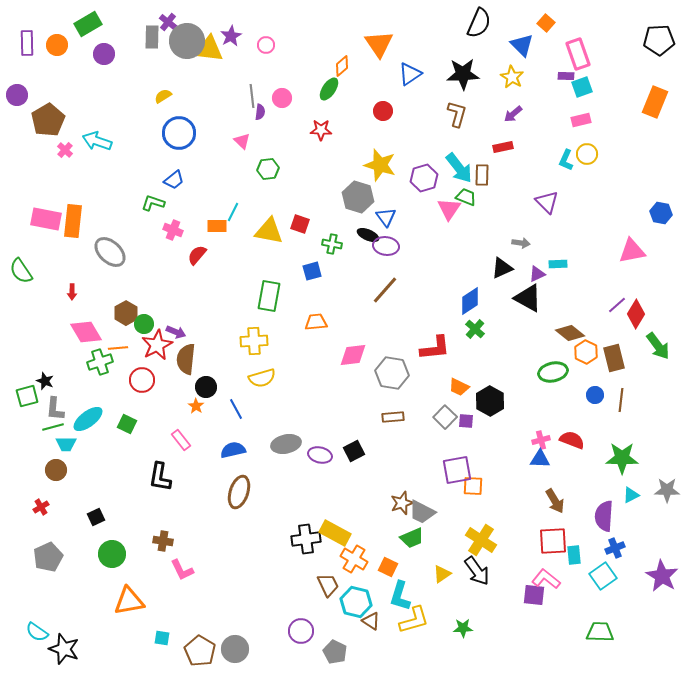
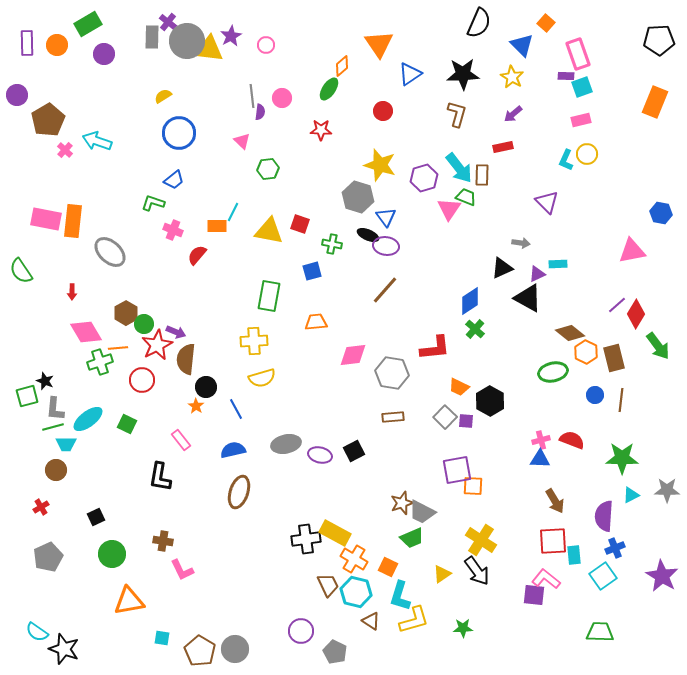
cyan hexagon at (356, 602): moved 10 px up
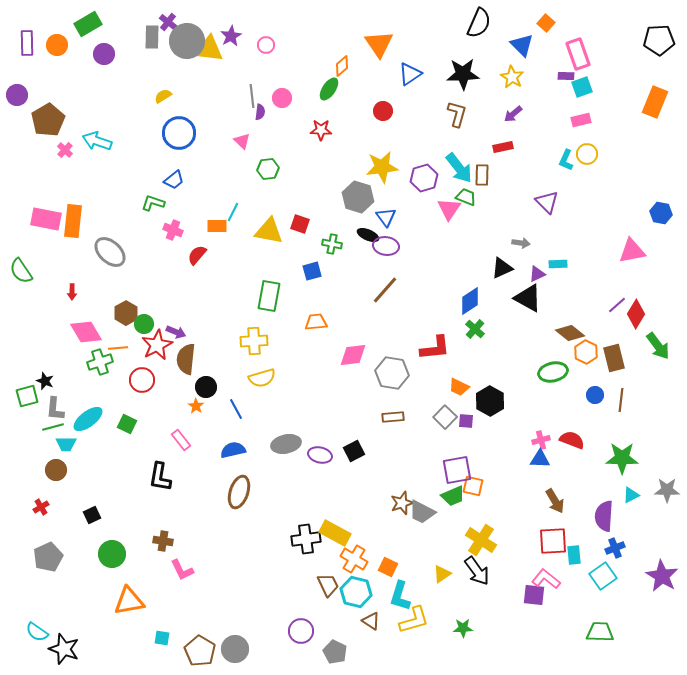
yellow star at (380, 165): moved 2 px right, 2 px down; rotated 24 degrees counterclockwise
orange square at (473, 486): rotated 10 degrees clockwise
black square at (96, 517): moved 4 px left, 2 px up
green trapezoid at (412, 538): moved 41 px right, 42 px up
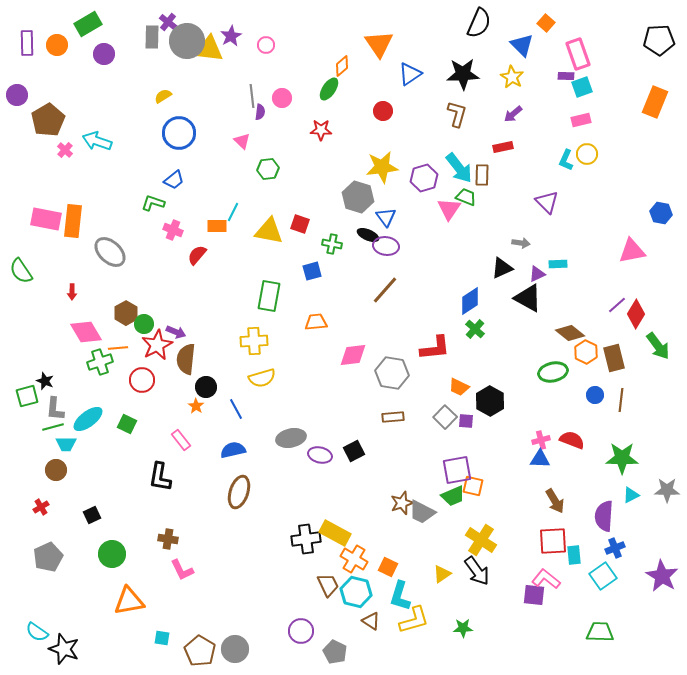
gray ellipse at (286, 444): moved 5 px right, 6 px up
brown cross at (163, 541): moved 5 px right, 2 px up
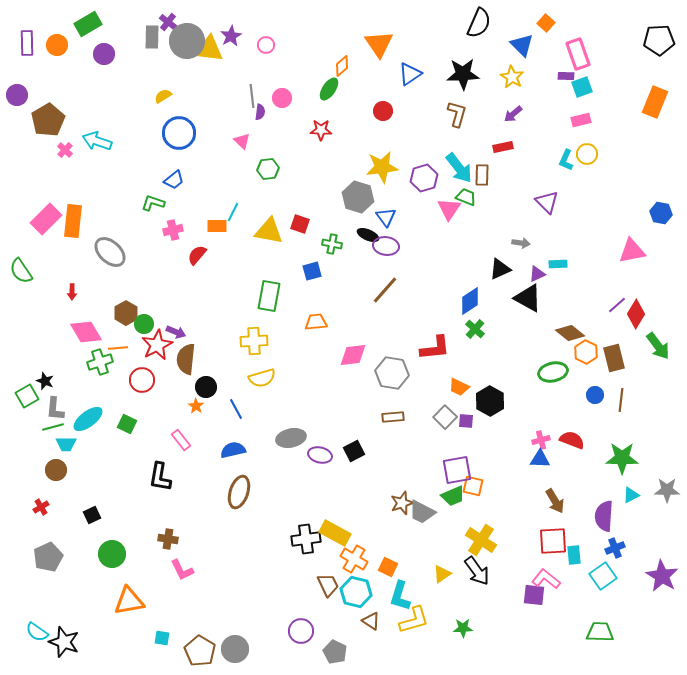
pink rectangle at (46, 219): rotated 56 degrees counterclockwise
pink cross at (173, 230): rotated 36 degrees counterclockwise
black triangle at (502, 268): moved 2 px left, 1 px down
green square at (27, 396): rotated 15 degrees counterclockwise
black star at (64, 649): moved 7 px up
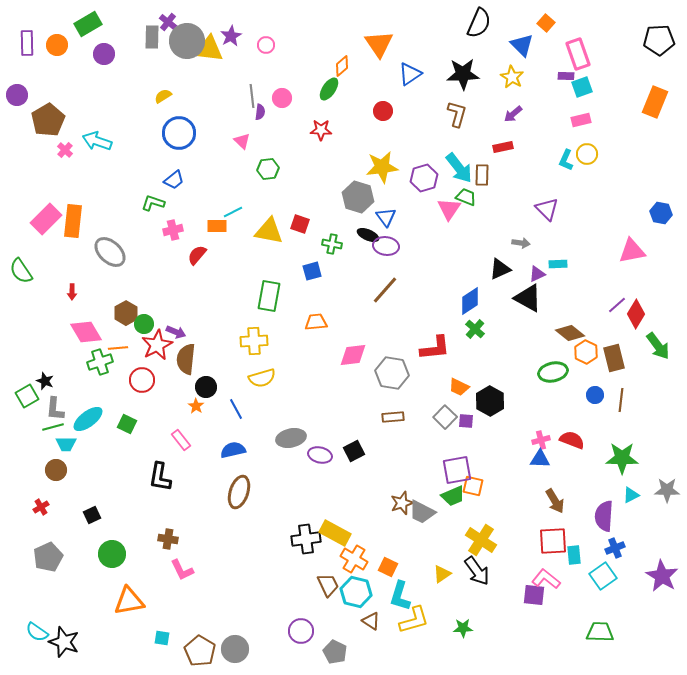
purple triangle at (547, 202): moved 7 px down
cyan line at (233, 212): rotated 36 degrees clockwise
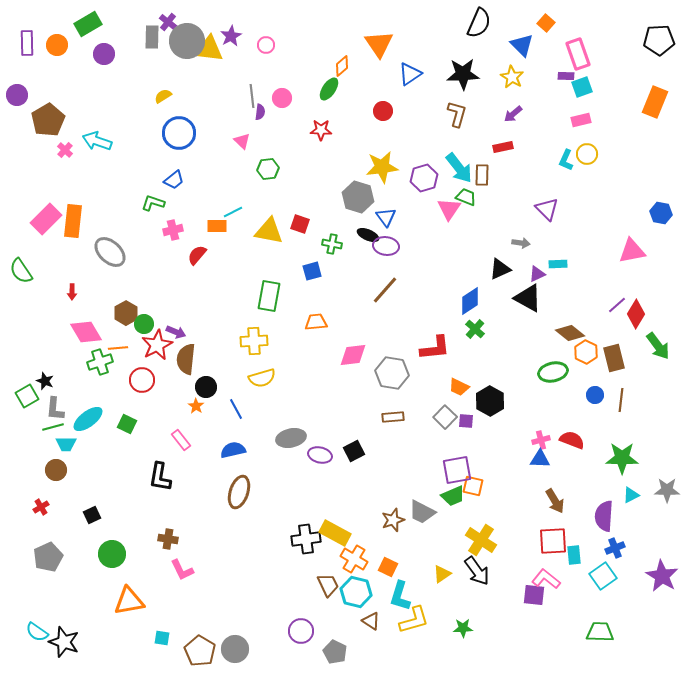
brown star at (402, 503): moved 9 px left, 17 px down
